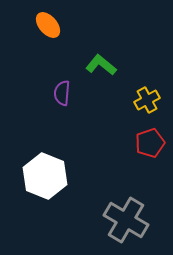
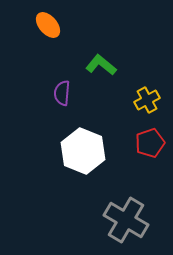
white hexagon: moved 38 px right, 25 px up
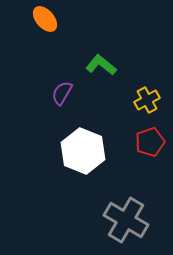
orange ellipse: moved 3 px left, 6 px up
purple semicircle: rotated 25 degrees clockwise
red pentagon: moved 1 px up
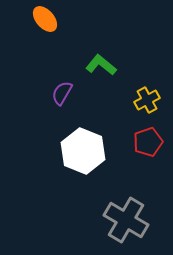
red pentagon: moved 2 px left
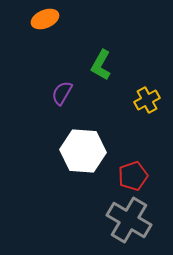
orange ellipse: rotated 72 degrees counterclockwise
green L-shape: rotated 100 degrees counterclockwise
red pentagon: moved 15 px left, 34 px down
white hexagon: rotated 18 degrees counterclockwise
gray cross: moved 3 px right
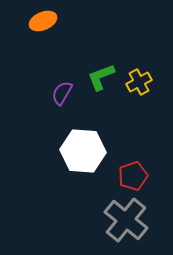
orange ellipse: moved 2 px left, 2 px down
green L-shape: moved 12 px down; rotated 40 degrees clockwise
yellow cross: moved 8 px left, 18 px up
gray cross: moved 3 px left; rotated 9 degrees clockwise
